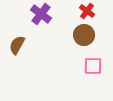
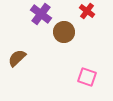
brown circle: moved 20 px left, 3 px up
brown semicircle: moved 13 px down; rotated 18 degrees clockwise
pink square: moved 6 px left, 11 px down; rotated 18 degrees clockwise
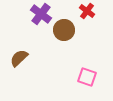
brown circle: moved 2 px up
brown semicircle: moved 2 px right
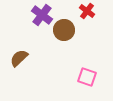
purple cross: moved 1 px right, 1 px down
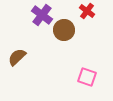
brown semicircle: moved 2 px left, 1 px up
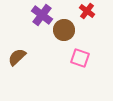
pink square: moved 7 px left, 19 px up
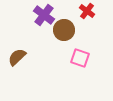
purple cross: moved 2 px right
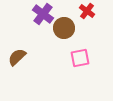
purple cross: moved 1 px left, 1 px up
brown circle: moved 2 px up
pink square: rotated 30 degrees counterclockwise
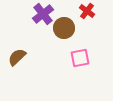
purple cross: rotated 15 degrees clockwise
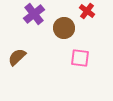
purple cross: moved 9 px left
pink square: rotated 18 degrees clockwise
